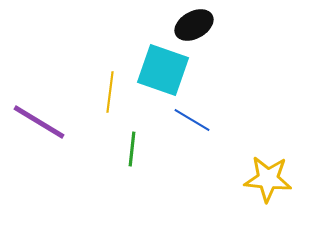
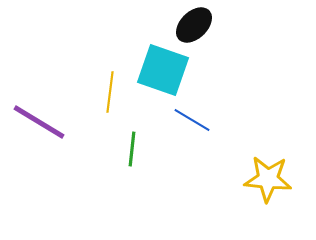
black ellipse: rotated 15 degrees counterclockwise
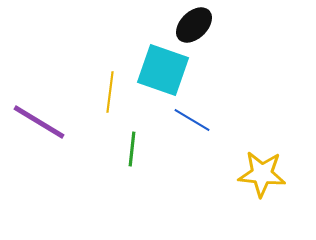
yellow star: moved 6 px left, 5 px up
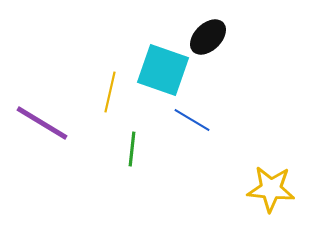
black ellipse: moved 14 px right, 12 px down
yellow line: rotated 6 degrees clockwise
purple line: moved 3 px right, 1 px down
yellow star: moved 9 px right, 15 px down
